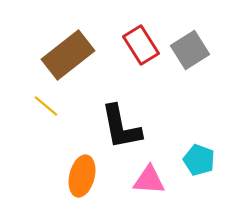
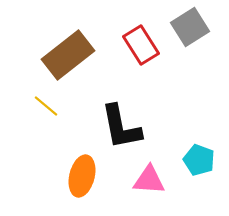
gray square: moved 23 px up
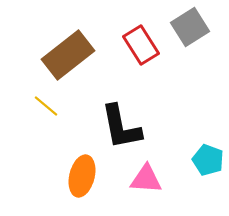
cyan pentagon: moved 9 px right
pink triangle: moved 3 px left, 1 px up
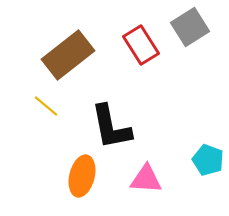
black L-shape: moved 10 px left
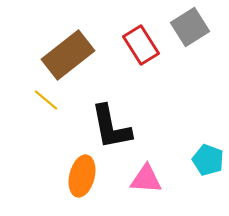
yellow line: moved 6 px up
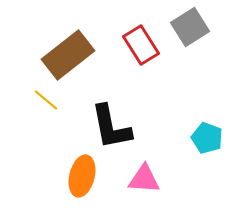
cyan pentagon: moved 1 px left, 22 px up
pink triangle: moved 2 px left
